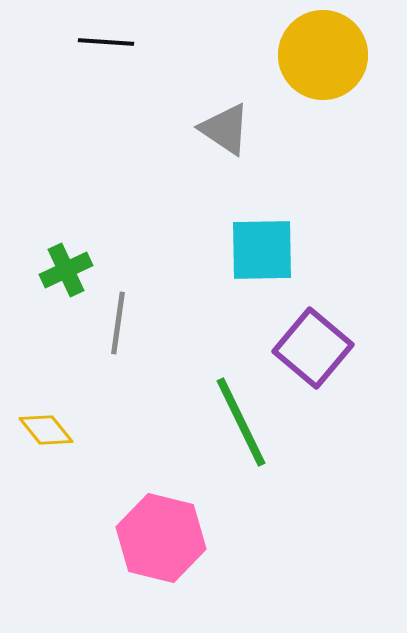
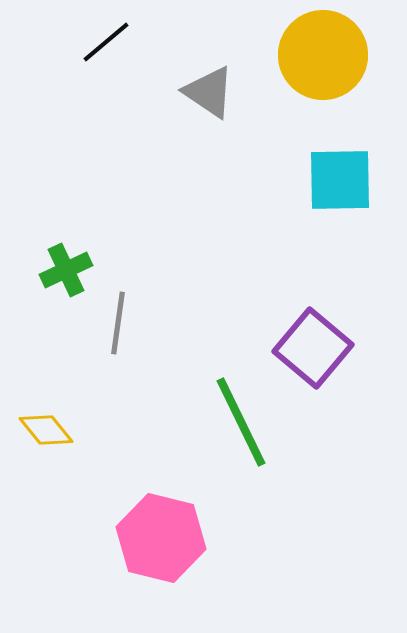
black line: rotated 44 degrees counterclockwise
gray triangle: moved 16 px left, 37 px up
cyan square: moved 78 px right, 70 px up
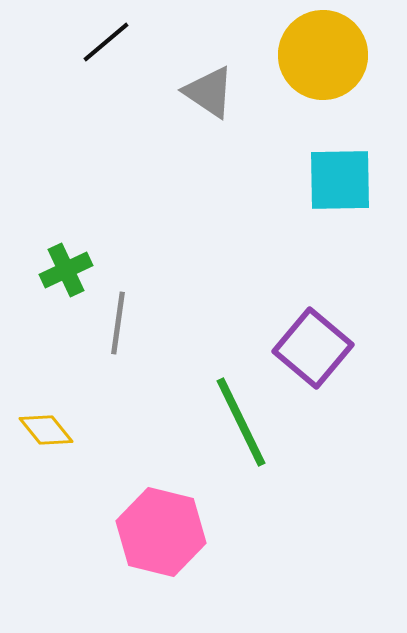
pink hexagon: moved 6 px up
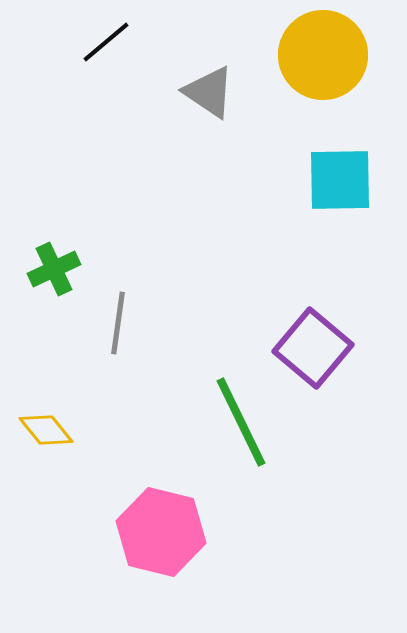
green cross: moved 12 px left, 1 px up
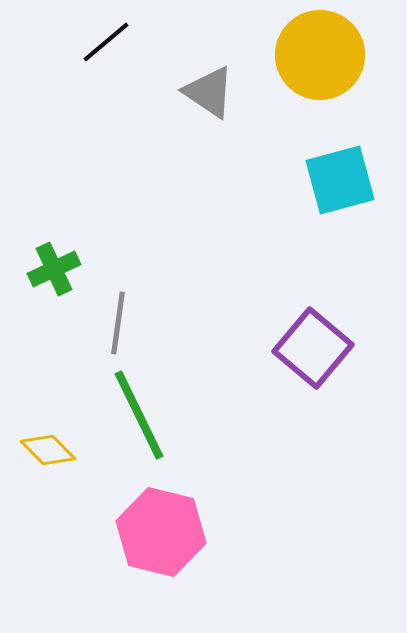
yellow circle: moved 3 px left
cyan square: rotated 14 degrees counterclockwise
green line: moved 102 px left, 7 px up
yellow diamond: moved 2 px right, 20 px down; rotated 6 degrees counterclockwise
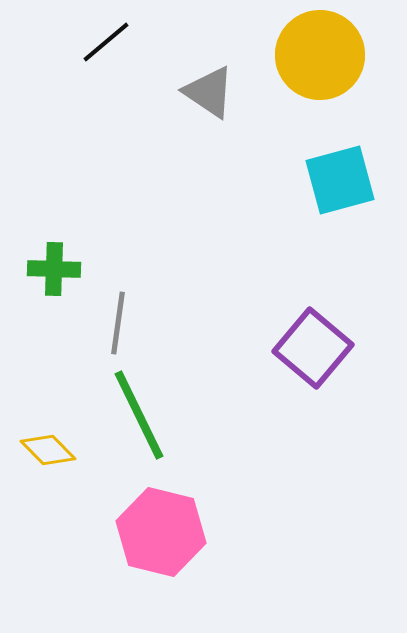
green cross: rotated 27 degrees clockwise
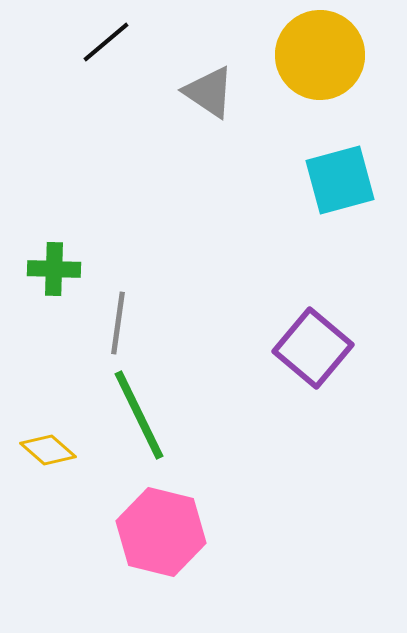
yellow diamond: rotated 4 degrees counterclockwise
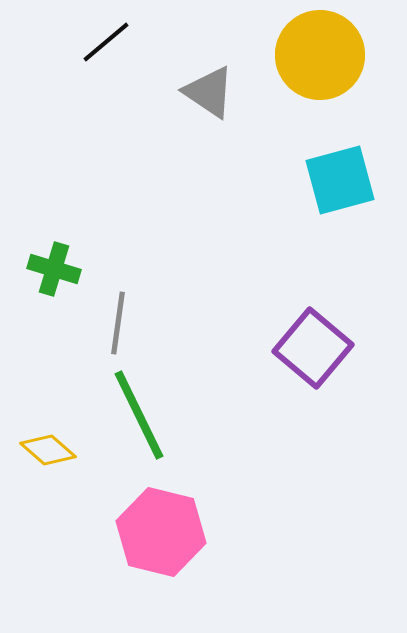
green cross: rotated 15 degrees clockwise
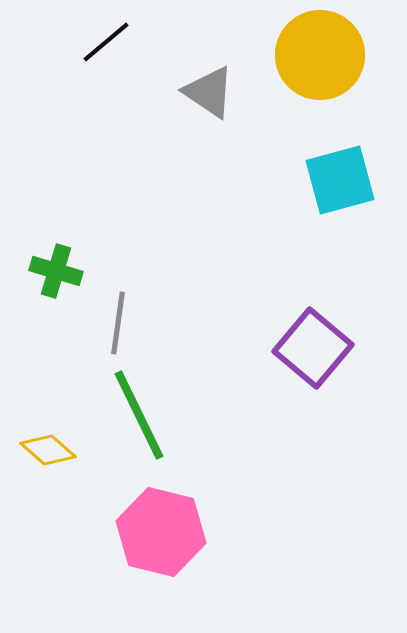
green cross: moved 2 px right, 2 px down
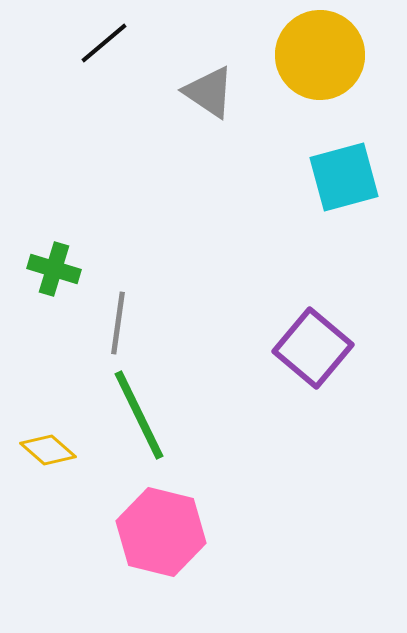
black line: moved 2 px left, 1 px down
cyan square: moved 4 px right, 3 px up
green cross: moved 2 px left, 2 px up
